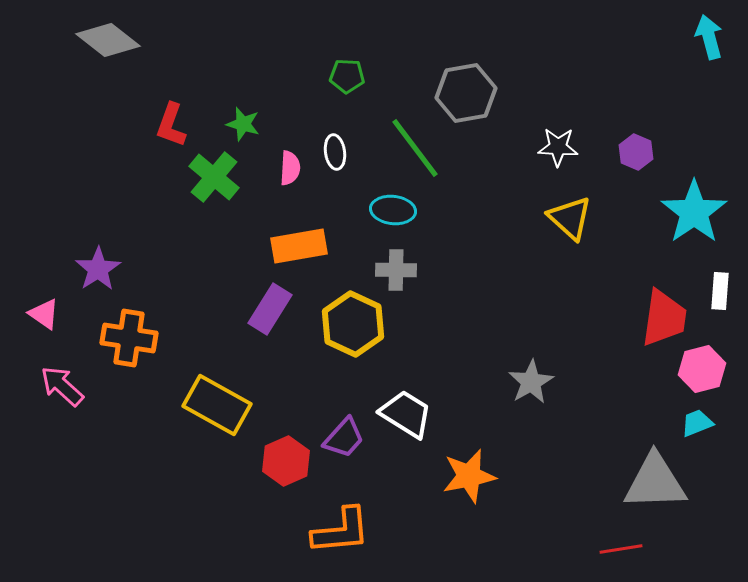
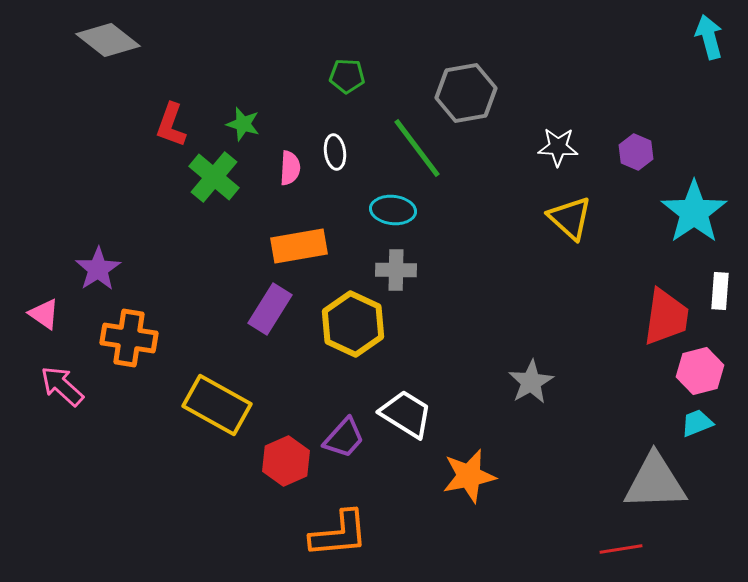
green line: moved 2 px right
red trapezoid: moved 2 px right, 1 px up
pink hexagon: moved 2 px left, 2 px down
orange L-shape: moved 2 px left, 3 px down
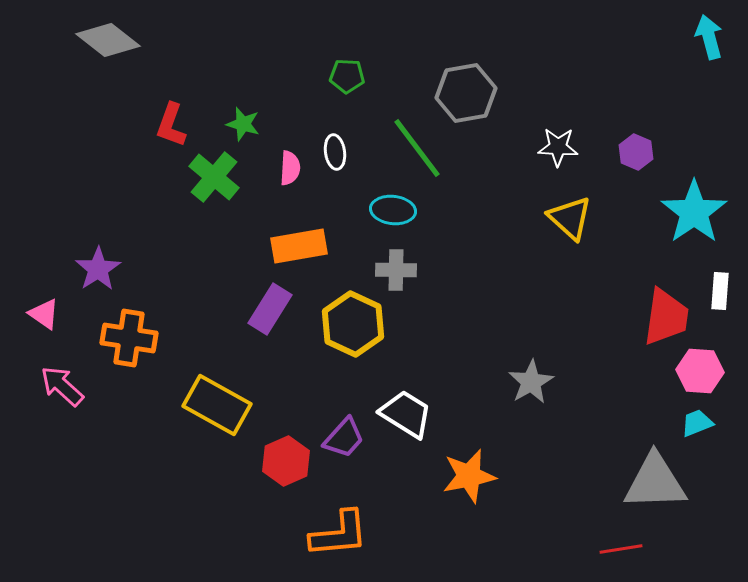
pink hexagon: rotated 18 degrees clockwise
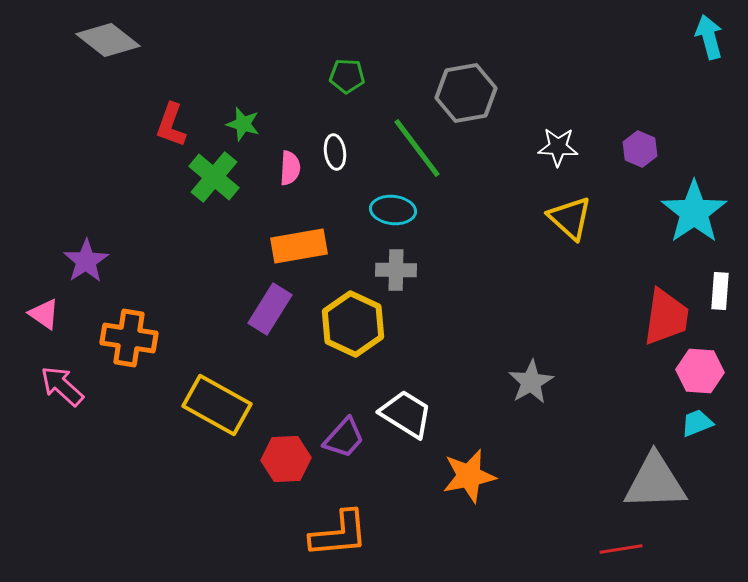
purple hexagon: moved 4 px right, 3 px up
purple star: moved 12 px left, 8 px up
red hexagon: moved 2 px up; rotated 21 degrees clockwise
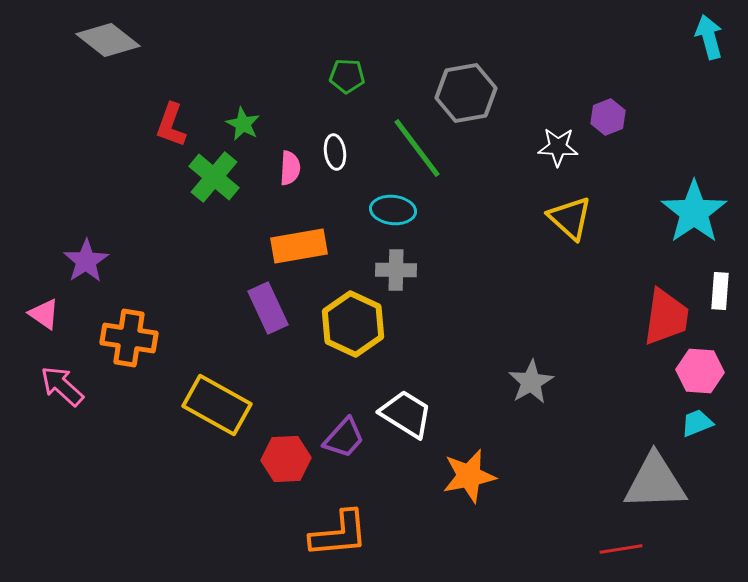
green star: rotated 12 degrees clockwise
purple hexagon: moved 32 px left, 32 px up; rotated 16 degrees clockwise
purple rectangle: moved 2 px left, 1 px up; rotated 57 degrees counterclockwise
